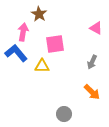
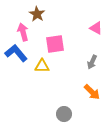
brown star: moved 2 px left
pink arrow: rotated 24 degrees counterclockwise
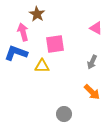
blue L-shape: rotated 30 degrees counterclockwise
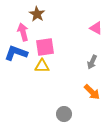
pink square: moved 10 px left, 3 px down
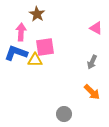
pink arrow: moved 2 px left; rotated 18 degrees clockwise
yellow triangle: moved 7 px left, 6 px up
